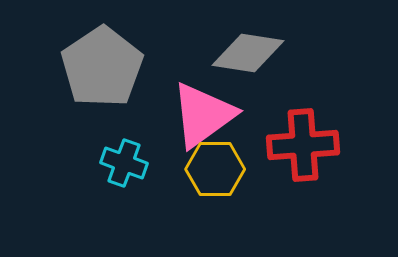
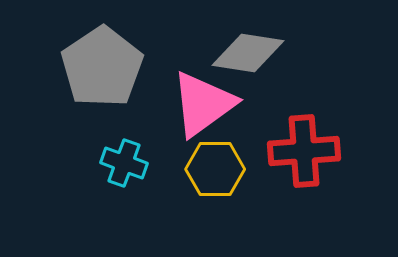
pink triangle: moved 11 px up
red cross: moved 1 px right, 6 px down
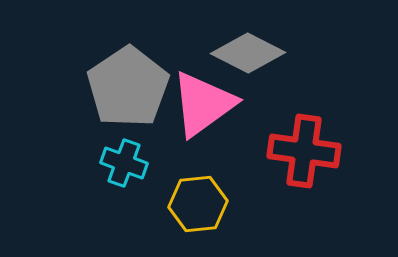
gray diamond: rotated 18 degrees clockwise
gray pentagon: moved 26 px right, 20 px down
red cross: rotated 12 degrees clockwise
yellow hexagon: moved 17 px left, 35 px down; rotated 6 degrees counterclockwise
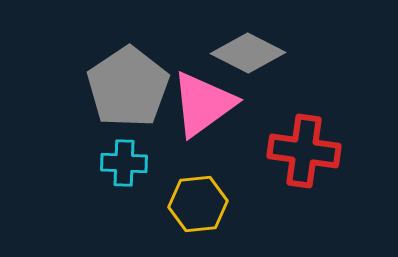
cyan cross: rotated 18 degrees counterclockwise
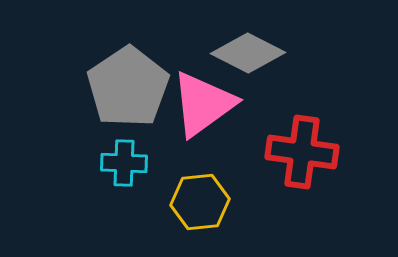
red cross: moved 2 px left, 1 px down
yellow hexagon: moved 2 px right, 2 px up
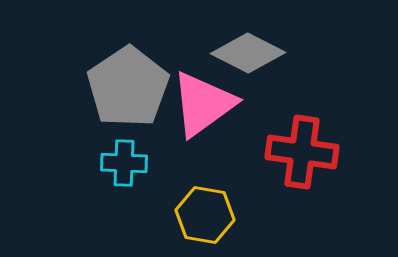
yellow hexagon: moved 5 px right, 13 px down; rotated 16 degrees clockwise
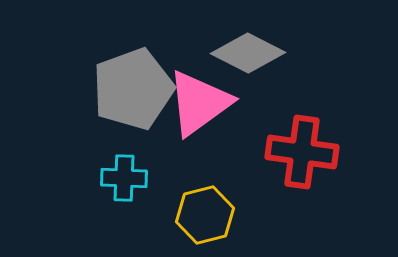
gray pentagon: moved 5 px right, 2 px down; rotated 14 degrees clockwise
pink triangle: moved 4 px left, 1 px up
cyan cross: moved 15 px down
yellow hexagon: rotated 24 degrees counterclockwise
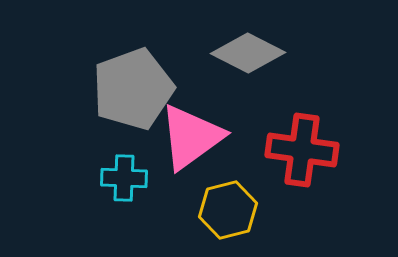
pink triangle: moved 8 px left, 34 px down
red cross: moved 2 px up
yellow hexagon: moved 23 px right, 5 px up
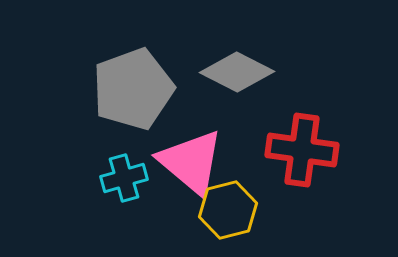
gray diamond: moved 11 px left, 19 px down
pink triangle: moved 25 px down; rotated 44 degrees counterclockwise
cyan cross: rotated 18 degrees counterclockwise
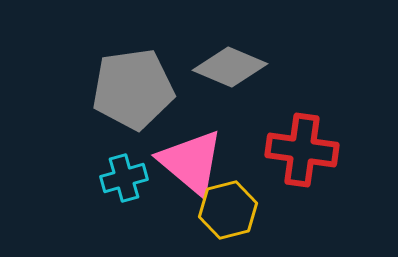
gray diamond: moved 7 px left, 5 px up; rotated 4 degrees counterclockwise
gray pentagon: rotated 12 degrees clockwise
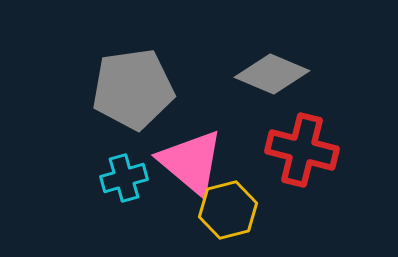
gray diamond: moved 42 px right, 7 px down
red cross: rotated 6 degrees clockwise
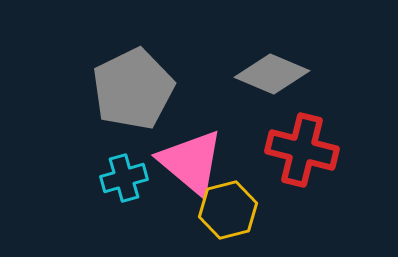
gray pentagon: rotated 18 degrees counterclockwise
